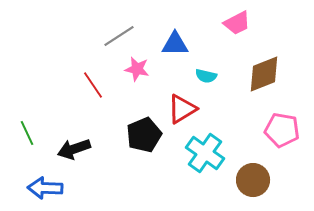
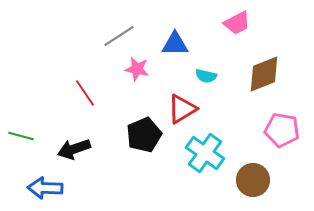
red line: moved 8 px left, 8 px down
green line: moved 6 px left, 3 px down; rotated 50 degrees counterclockwise
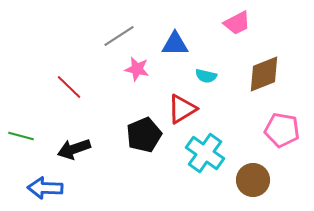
red line: moved 16 px left, 6 px up; rotated 12 degrees counterclockwise
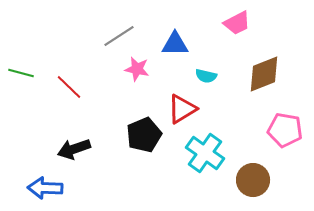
pink pentagon: moved 3 px right
green line: moved 63 px up
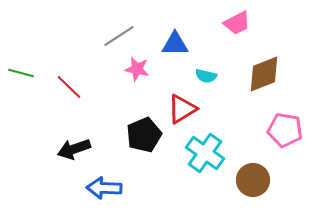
blue arrow: moved 59 px right
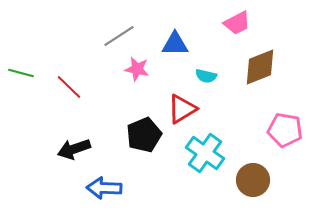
brown diamond: moved 4 px left, 7 px up
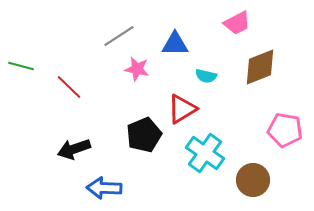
green line: moved 7 px up
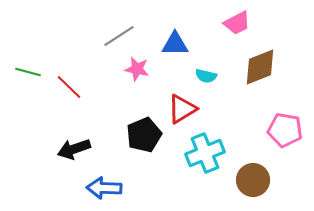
green line: moved 7 px right, 6 px down
cyan cross: rotated 33 degrees clockwise
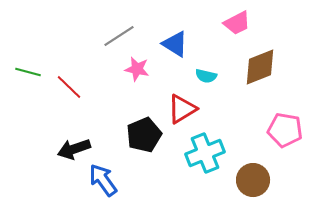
blue triangle: rotated 32 degrees clockwise
blue arrow: moved 1 px left, 8 px up; rotated 52 degrees clockwise
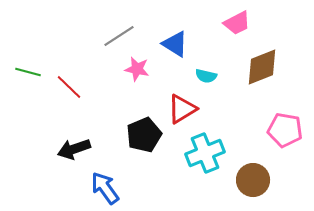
brown diamond: moved 2 px right
blue arrow: moved 2 px right, 8 px down
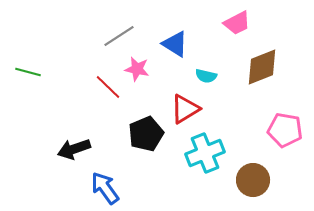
red line: moved 39 px right
red triangle: moved 3 px right
black pentagon: moved 2 px right, 1 px up
